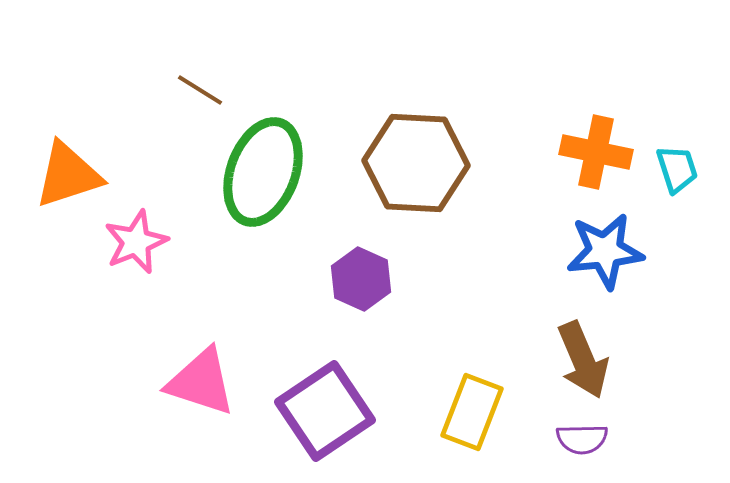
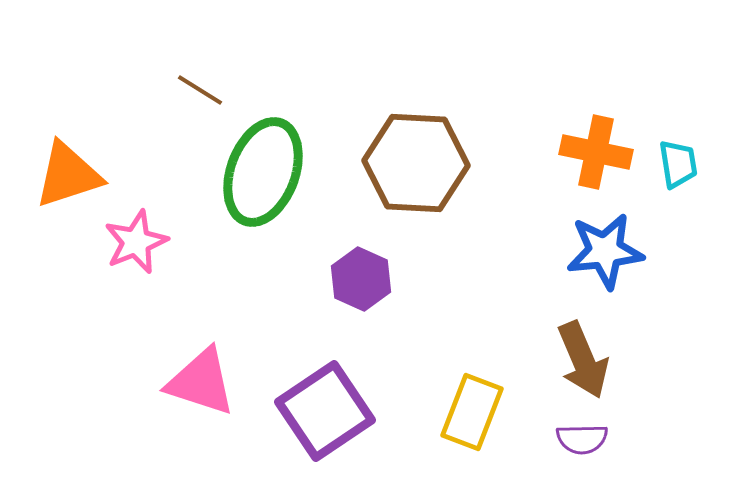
cyan trapezoid: moved 1 px right, 5 px up; rotated 9 degrees clockwise
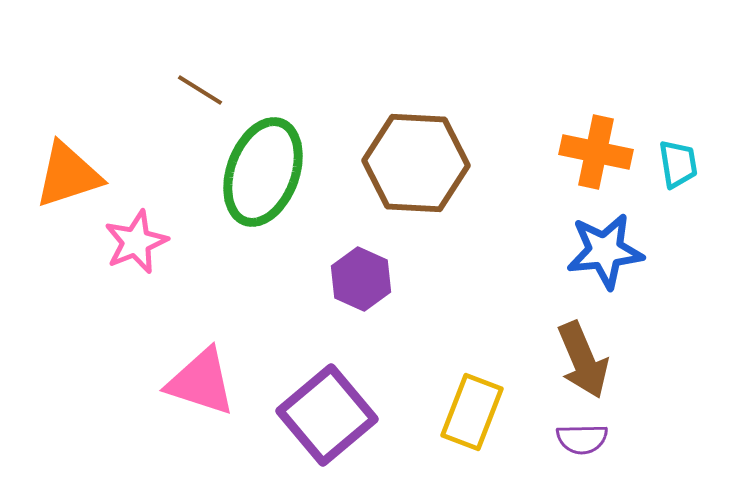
purple square: moved 2 px right, 4 px down; rotated 6 degrees counterclockwise
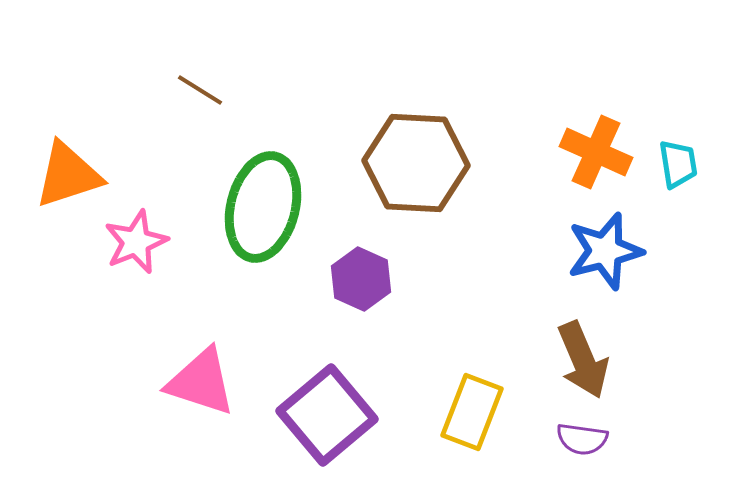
orange cross: rotated 12 degrees clockwise
green ellipse: moved 35 px down; rotated 6 degrees counterclockwise
blue star: rotated 8 degrees counterclockwise
purple semicircle: rotated 9 degrees clockwise
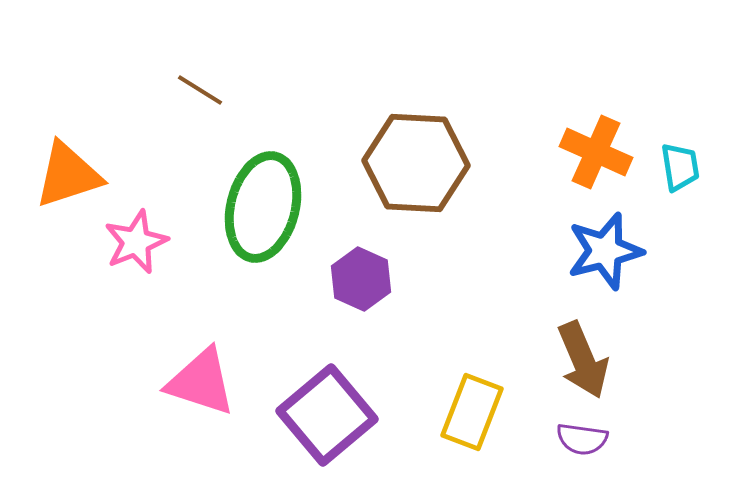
cyan trapezoid: moved 2 px right, 3 px down
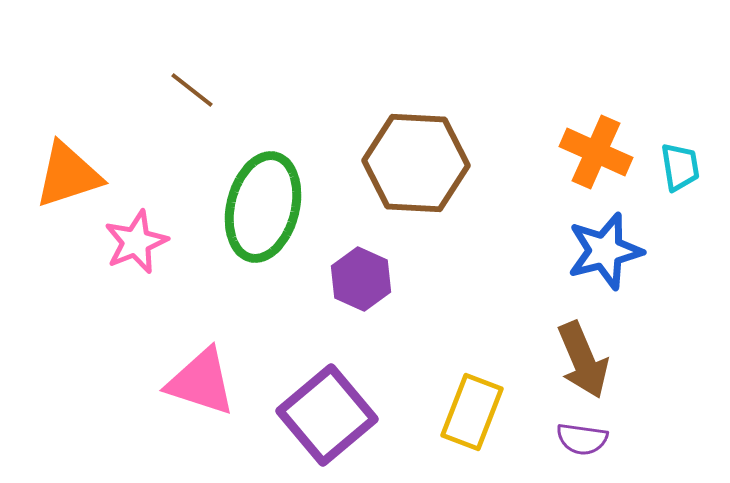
brown line: moved 8 px left; rotated 6 degrees clockwise
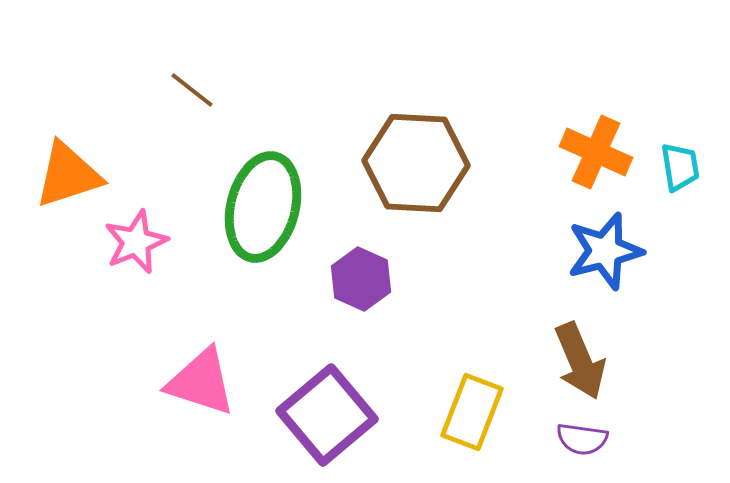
brown arrow: moved 3 px left, 1 px down
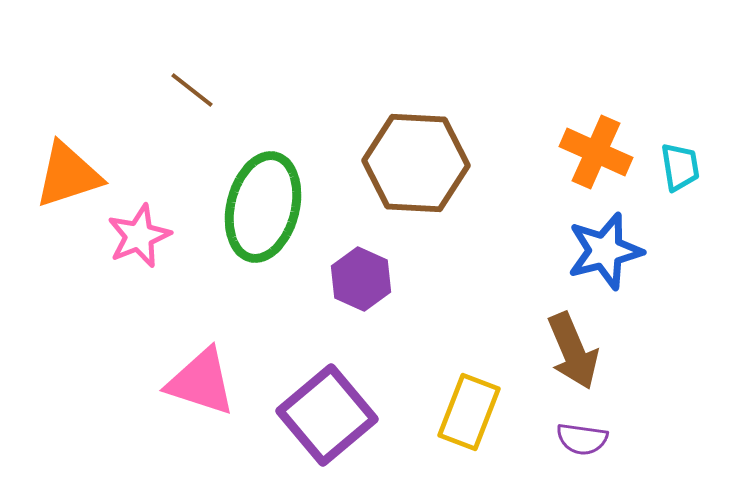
pink star: moved 3 px right, 6 px up
brown arrow: moved 7 px left, 10 px up
yellow rectangle: moved 3 px left
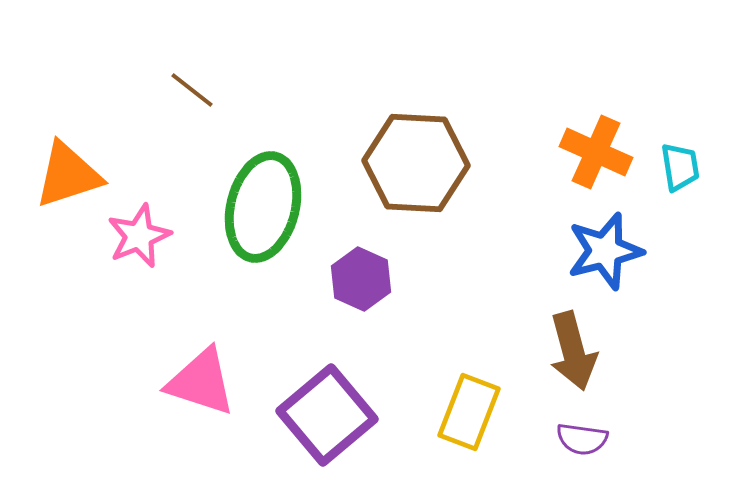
brown arrow: rotated 8 degrees clockwise
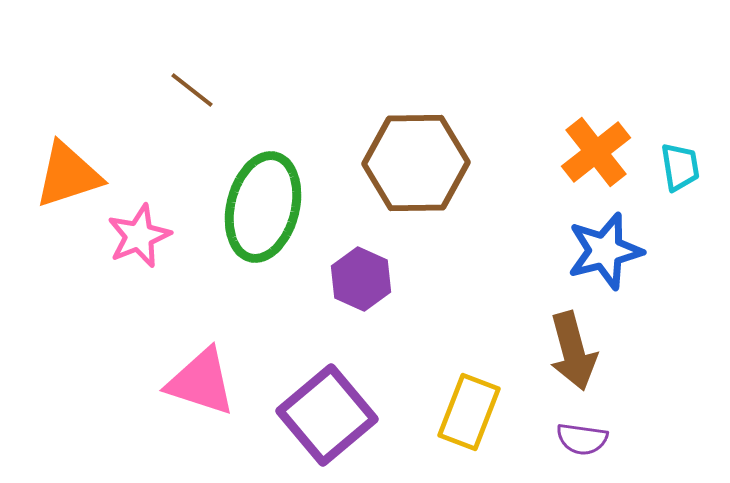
orange cross: rotated 28 degrees clockwise
brown hexagon: rotated 4 degrees counterclockwise
